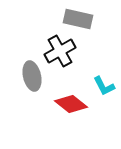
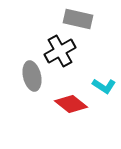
cyan L-shape: rotated 30 degrees counterclockwise
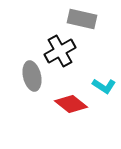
gray rectangle: moved 4 px right
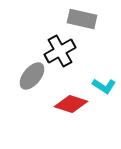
gray ellipse: rotated 52 degrees clockwise
red diamond: rotated 20 degrees counterclockwise
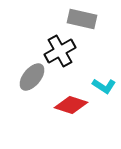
gray ellipse: moved 1 px down
red diamond: moved 1 px down
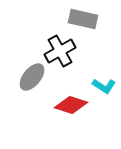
gray rectangle: moved 1 px right
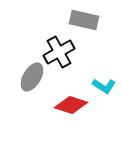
gray rectangle: moved 1 px right, 1 px down
black cross: moved 1 px left, 1 px down
gray ellipse: rotated 8 degrees counterclockwise
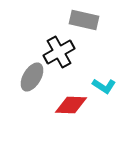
red diamond: rotated 16 degrees counterclockwise
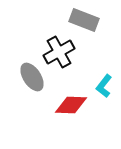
gray rectangle: rotated 8 degrees clockwise
gray ellipse: rotated 64 degrees counterclockwise
cyan L-shape: rotated 95 degrees clockwise
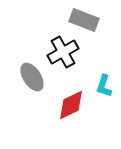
black cross: moved 4 px right
cyan L-shape: rotated 20 degrees counterclockwise
red diamond: rotated 28 degrees counterclockwise
